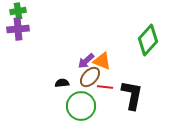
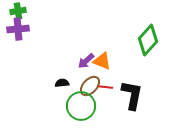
brown ellipse: moved 9 px down
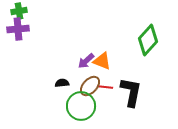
green cross: moved 1 px right
black L-shape: moved 1 px left, 3 px up
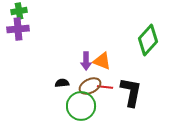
purple arrow: rotated 48 degrees counterclockwise
brown ellipse: rotated 20 degrees clockwise
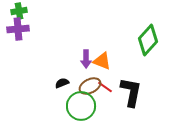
purple arrow: moved 2 px up
black semicircle: rotated 16 degrees counterclockwise
red line: rotated 28 degrees clockwise
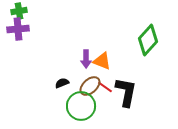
brown ellipse: rotated 15 degrees counterclockwise
black L-shape: moved 5 px left
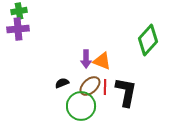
red line: rotated 56 degrees clockwise
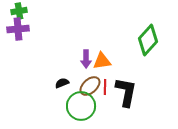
orange triangle: rotated 30 degrees counterclockwise
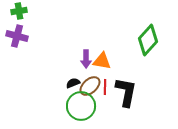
purple cross: moved 1 px left, 7 px down; rotated 20 degrees clockwise
orange triangle: rotated 18 degrees clockwise
black semicircle: moved 11 px right
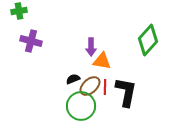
purple cross: moved 14 px right, 5 px down
purple arrow: moved 5 px right, 12 px up
black semicircle: moved 4 px up
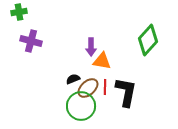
green cross: moved 1 px down
brown ellipse: moved 2 px left, 2 px down
